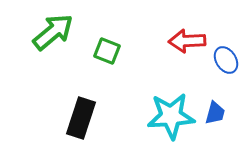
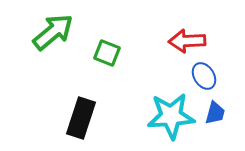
green square: moved 2 px down
blue ellipse: moved 22 px left, 16 px down
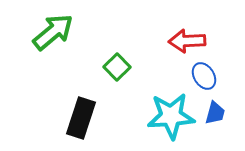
green square: moved 10 px right, 14 px down; rotated 24 degrees clockwise
